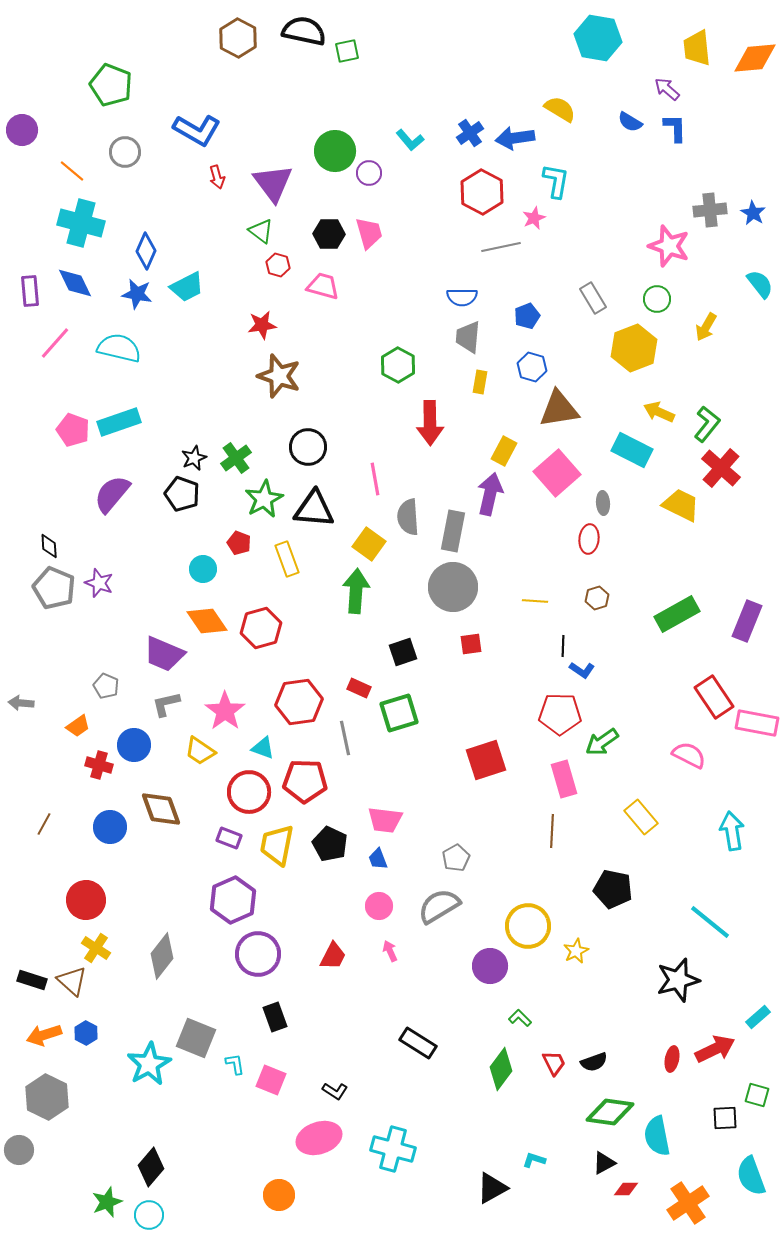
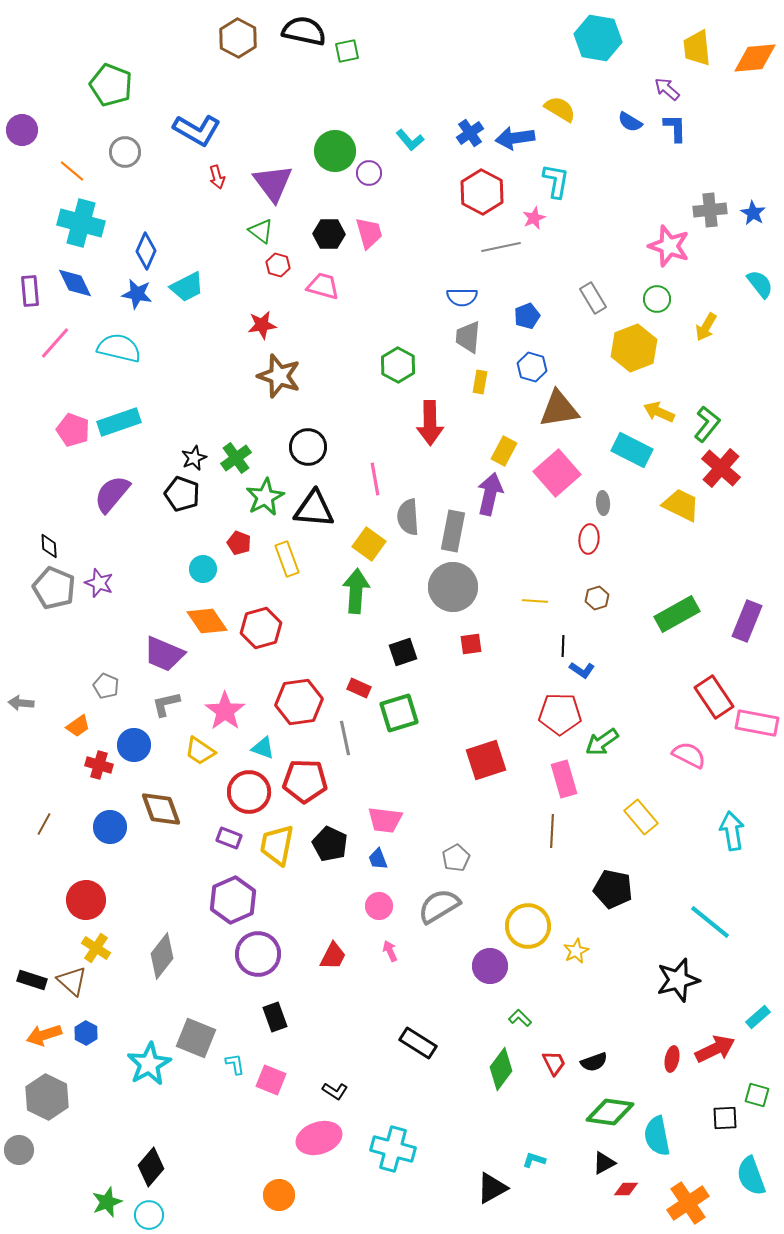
green star at (264, 499): moved 1 px right, 2 px up
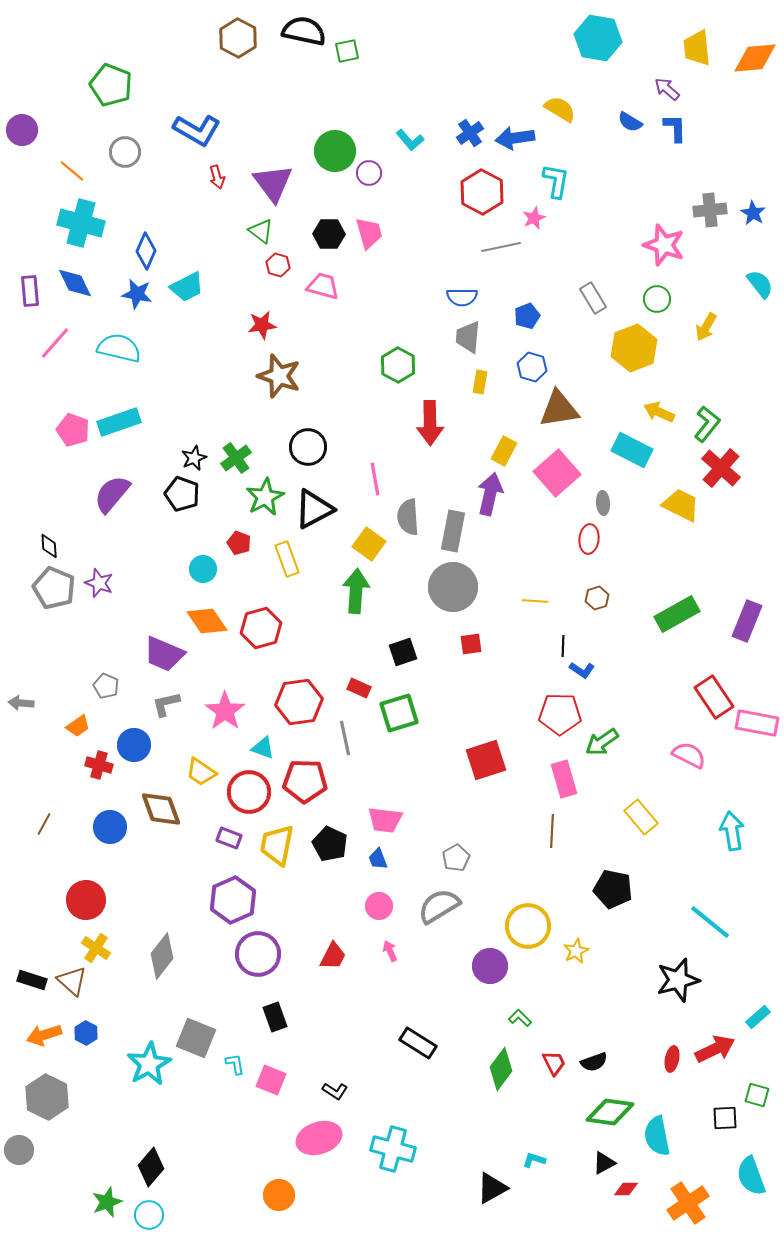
pink star at (669, 246): moved 5 px left, 1 px up
black triangle at (314, 509): rotated 33 degrees counterclockwise
yellow trapezoid at (200, 751): moved 1 px right, 21 px down
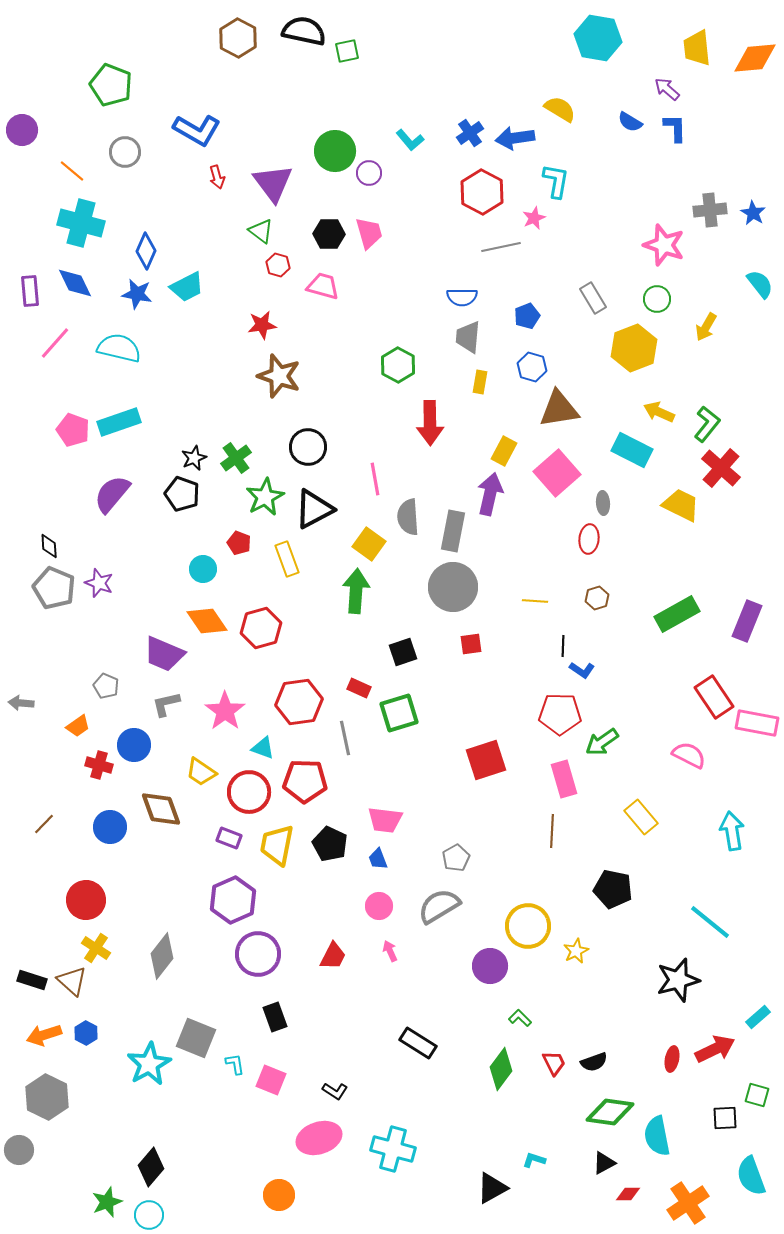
brown line at (44, 824): rotated 15 degrees clockwise
red diamond at (626, 1189): moved 2 px right, 5 px down
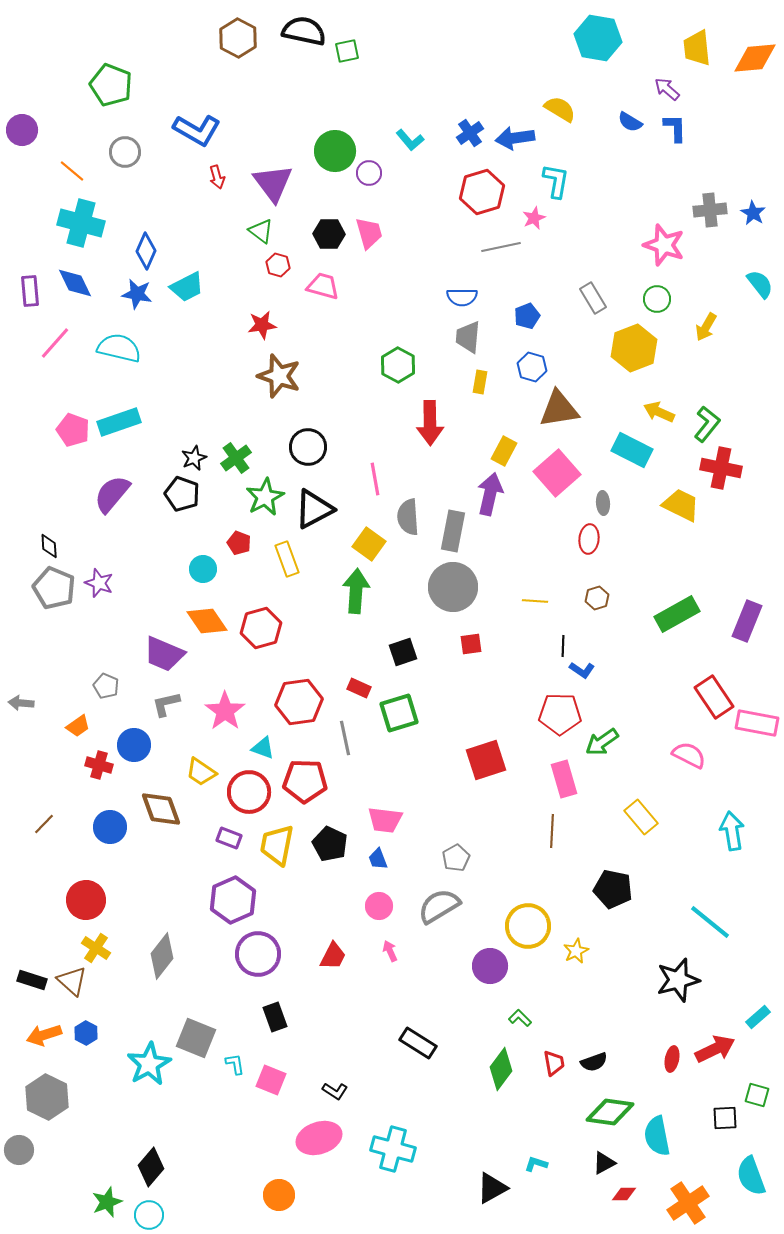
red hexagon at (482, 192): rotated 15 degrees clockwise
red cross at (721, 468): rotated 30 degrees counterclockwise
red trapezoid at (554, 1063): rotated 16 degrees clockwise
cyan L-shape at (534, 1160): moved 2 px right, 4 px down
red diamond at (628, 1194): moved 4 px left
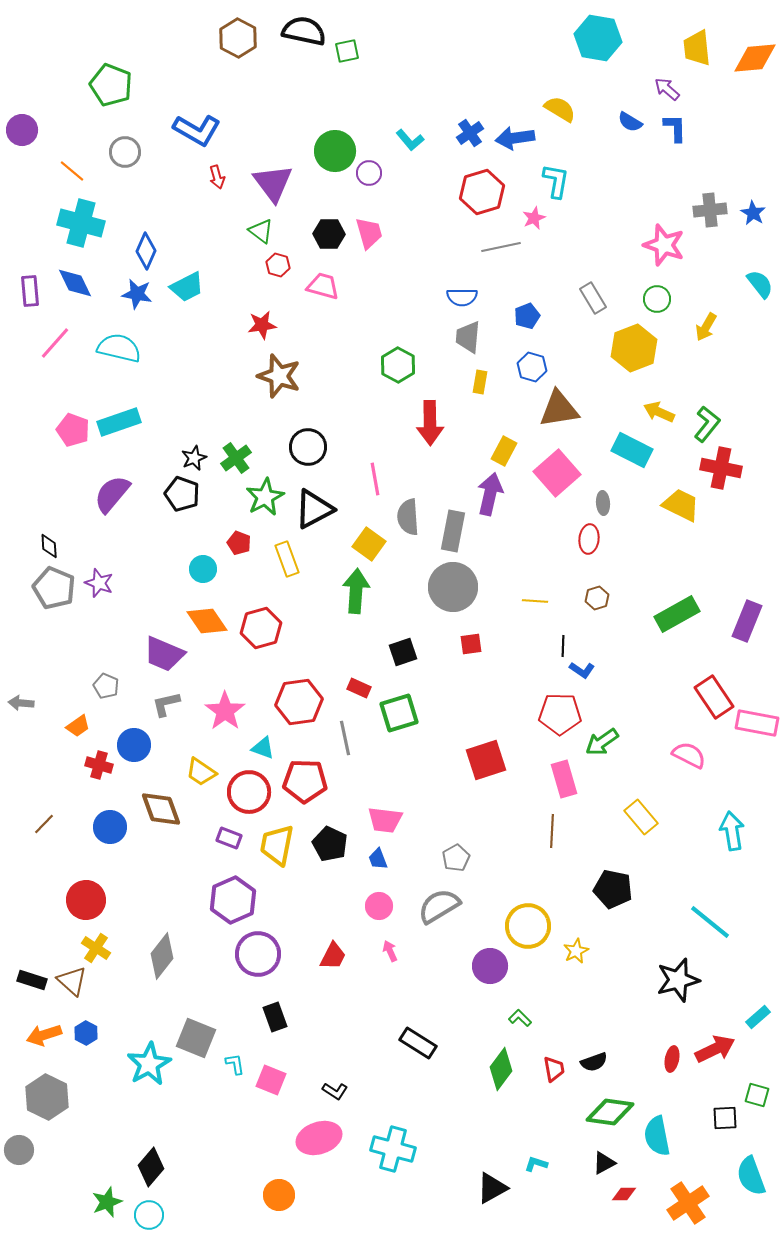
red trapezoid at (554, 1063): moved 6 px down
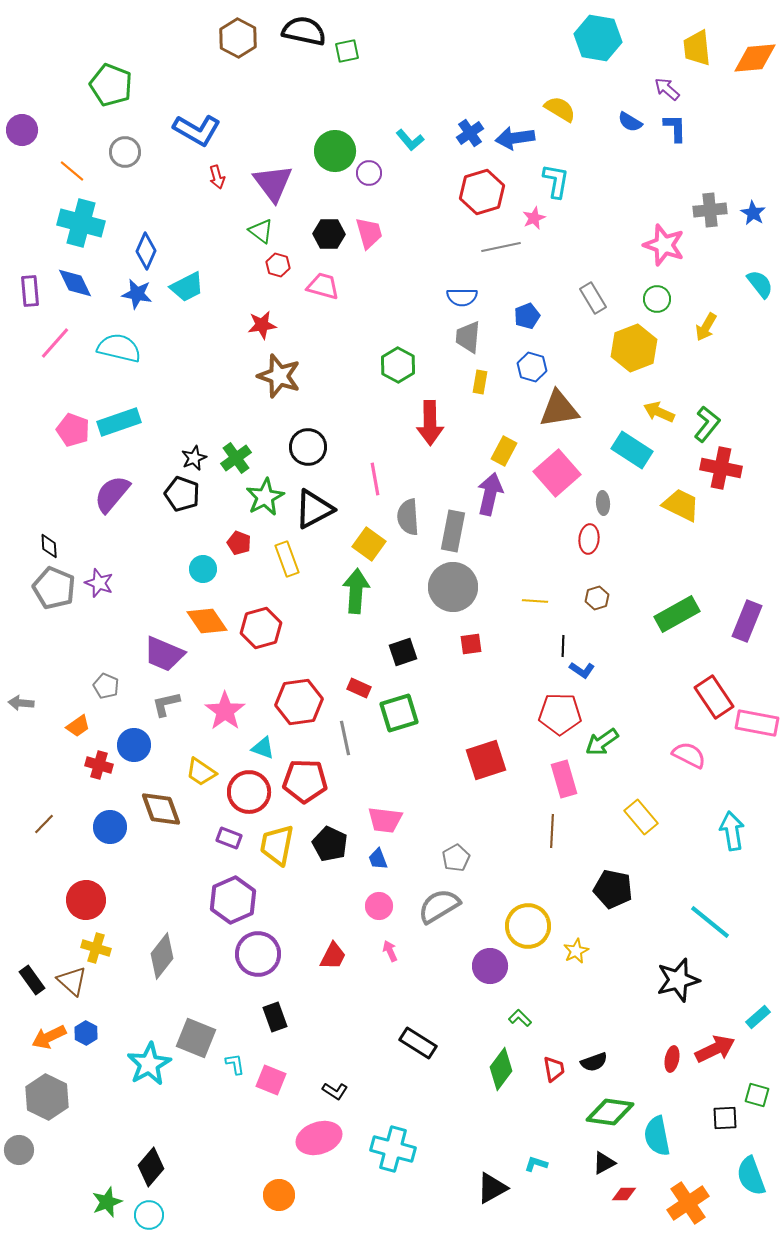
cyan rectangle at (632, 450): rotated 6 degrees clockwise
yellow cross at (96, 948): rotated 16 degrees counterclockwise
black rectangle at (32, 980): rotated 36 degrees clockwise
orange arrow at (44, 1035): moved 5 px right, 2 px down; rotated 8 degrees counterclockwise
